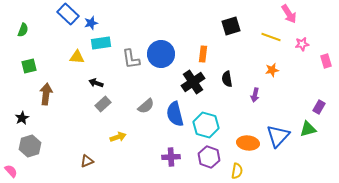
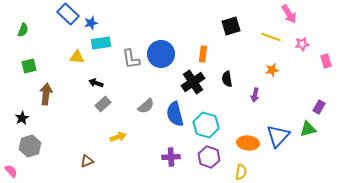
yellow semicircle: moved 4 px right, 1 px down
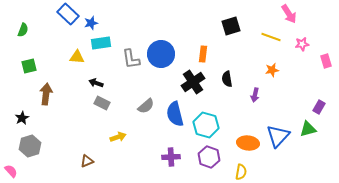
gray rectangle: moved 1 px left, 1 px up; rotated 70 degrees clockwise
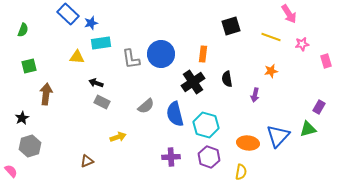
orange star: moved 1 px left, 1 px down
gray rectangle: moved 1 px up
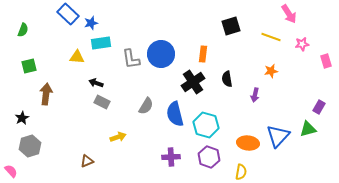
gray semicircle: rotated 18 degrees counterclockwise
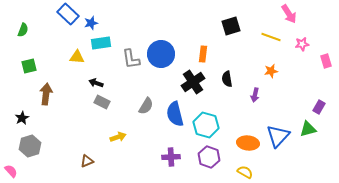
yellow semicircle: moved 4 px right; rotated 70 degrees counterclockwise
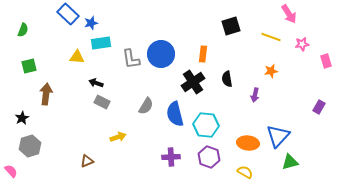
cyan hexagon: rotated 10 degrees counterclockwise
green triangle: moved 18 px left, 33 px down
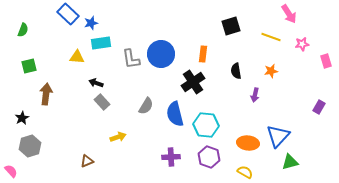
black semicircle: moved 9 px right, 8 px up
gray rectangle: rotated 21 degrees clockwise
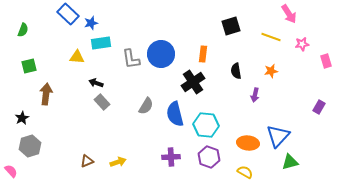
yellow arrow: moved 25 px down
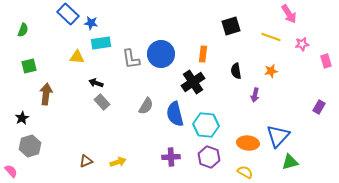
blue star: rotated 24 degrees clockwise
brown triangle: moved 1 px left
